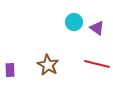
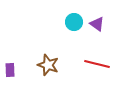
purple triangle: moved 4 px up
brown star: rotated 10 degrees counterclockwise
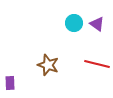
cyan circle: moved 1 px down
purple rectangle: moved 13 px down
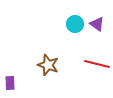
cyan circle: moved 1 px right, 1 px down
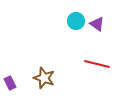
cyan circle: moved 1 px right, 3 px up
brown star: moved 4 px left, 13 px down
purple rectangle: rotated 24 degrees counterclockwise
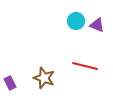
purple triangle: moved 1 px down; rotated 14 degrees counterclockwise
red line: moved 12 px left, 2 px down
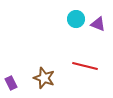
cyan circle: moved 2 px up
purple triangle: moved 1 px right, 1 px up
purple rectangle: moved 1 px right
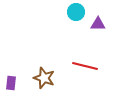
cyan circle: moved 7 px up
purple triangle: rotated 21 degrees counterclockwise
purple rectangle: rotated 32 degrees clockwise
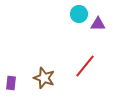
cyan circle: moved 3 px right, 2 px down
red line: rotated 65 degrees counterclockwise
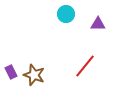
cyan circle: moved 13 px left
brown star: moved 10 px left, 3 px up
purple rectangle: moved 11 px up; rotated 32 degrees counterclockwise
